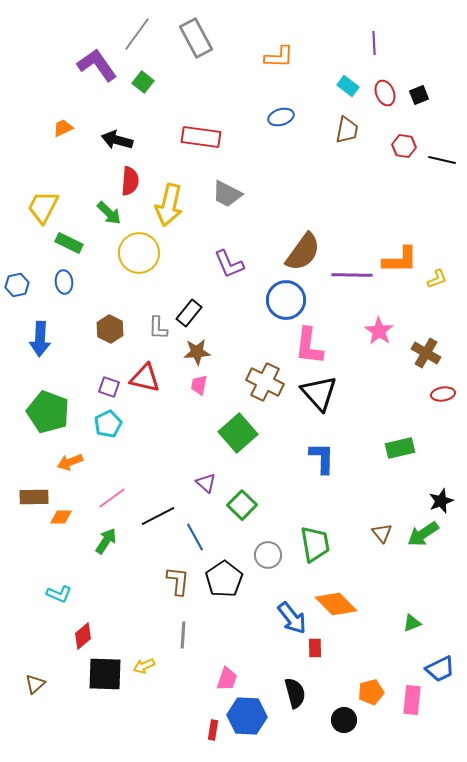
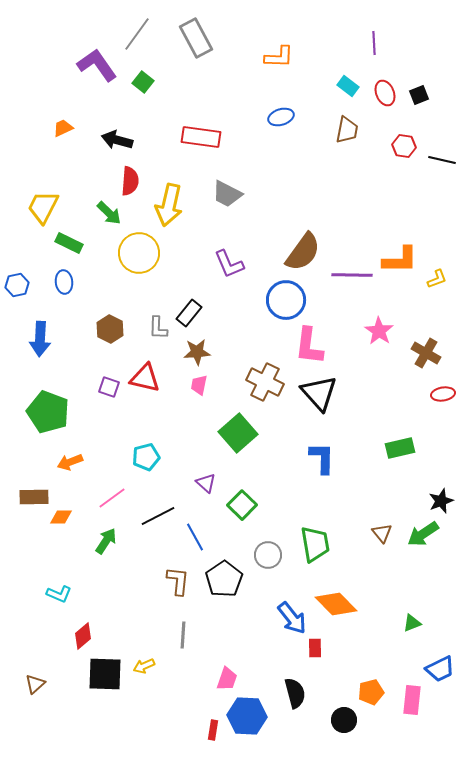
cyan pentagon at (108, 424): moved 38 px right, 33 px down; rotated 12 degrees clockwise
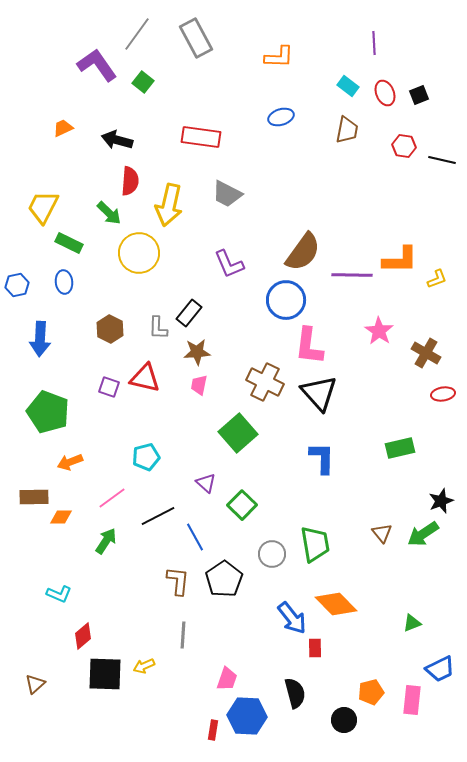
gray circle at (268, 555): moved 4 px right, 1 px up
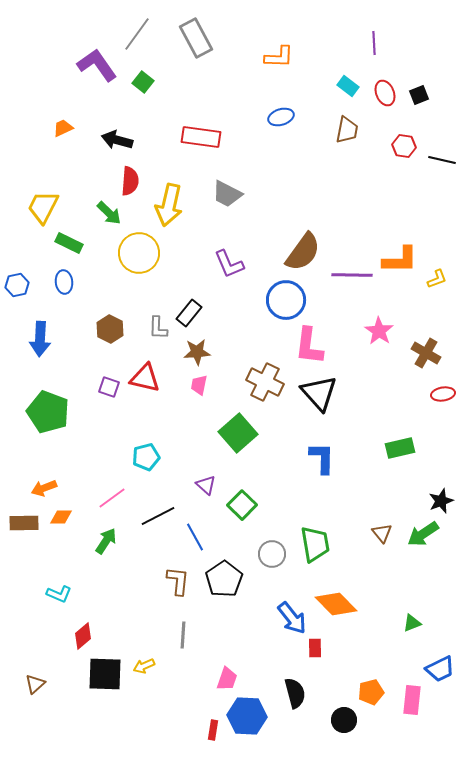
orange arrow at (70, 462): moved 26 px left, 26 px down
purple triangle at (206, 483): moved 2 px down
brown rectangle at (34, 497): moved 10 px left, 26 px down
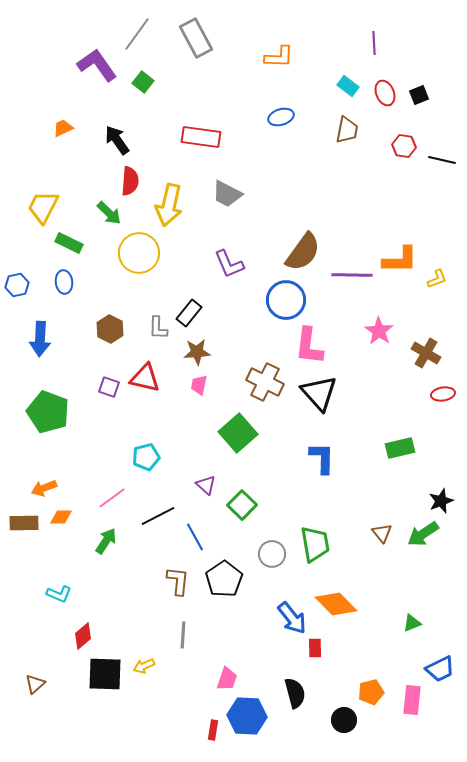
black arrow at (117, 140): rotated 40 degrees clockwise
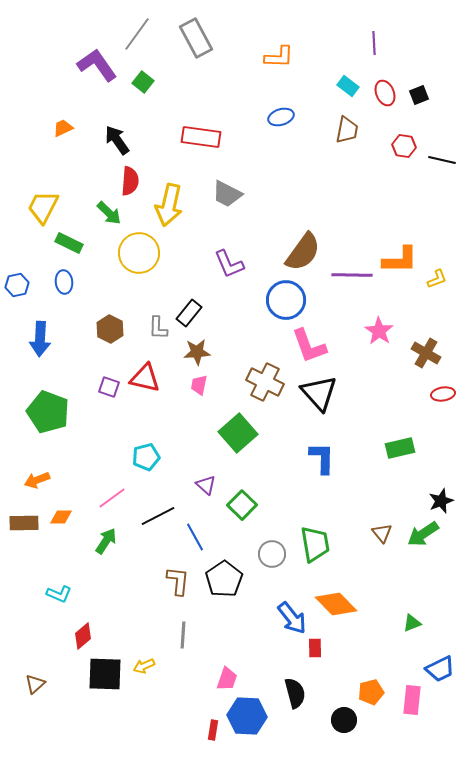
pink L-shape at (309, 346): rotated 27 degrees counterclockwise
orange arrow at (44, 488): moved 7 px left, 8 px up
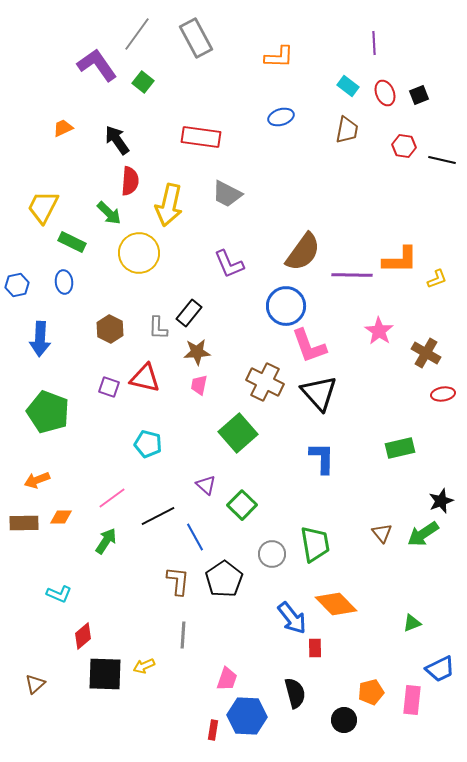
green rectangle at (69, 243): moved 3 px right, 1 px up
blue circle at (286, 300): moved 6 px down
cyan pentagon at (146, 457): moved 2 px right, 13 px up; rotated 28 degrees clockwise
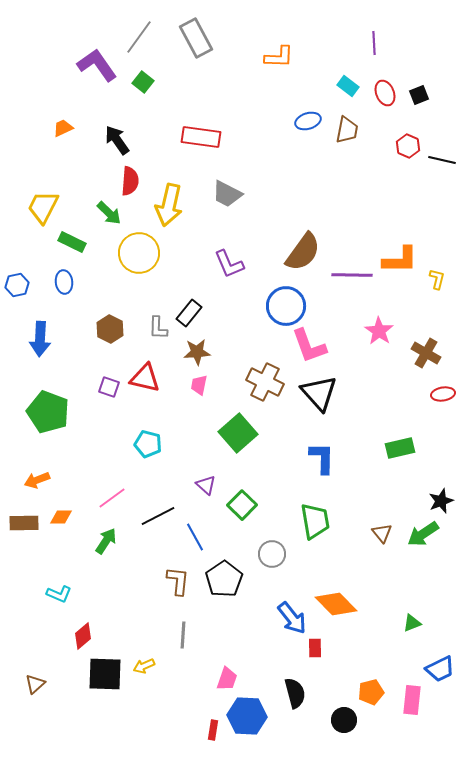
gray line at (137, 34): moved 2 px right, 3 px down
blue ellipse at (281, 117): moved 27 px right, 4 px down
red hexagon at (404, 146): moved 4 px right; rotated 15 degrees clockwise
yellow L-shape at (437, 279): rotated 55 degrees counterclockwise
green trapezoid at (315, 544): moved 23 px up
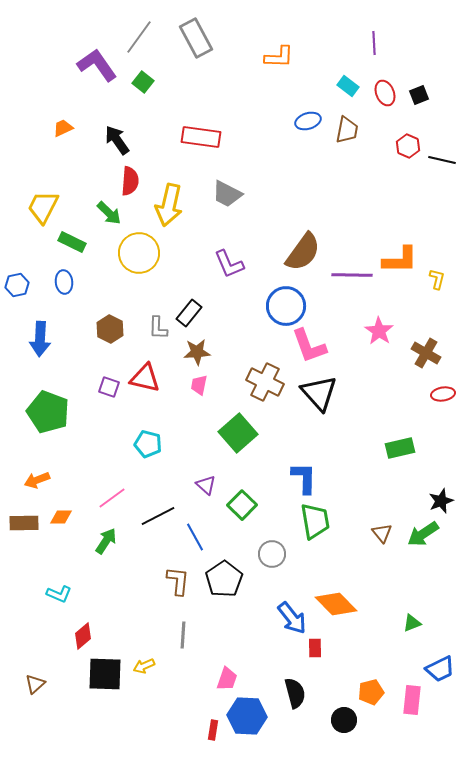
blue L-shape at (322, 458): moved 18 px left, 20 px down
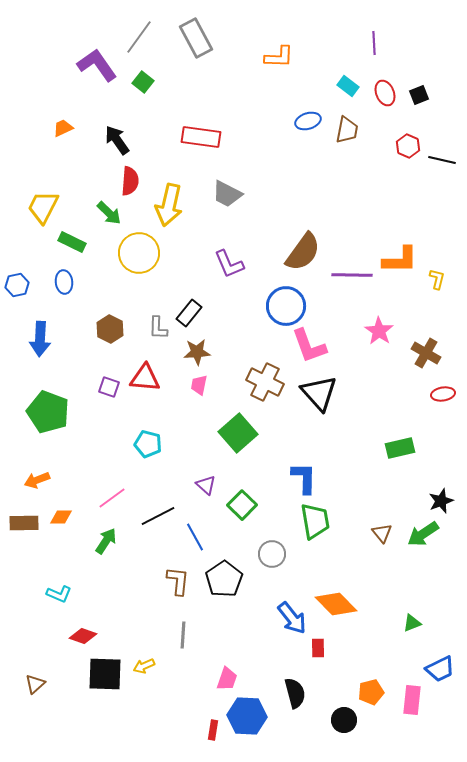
red triangle at (145, 378): rotated 8 degrees counterclockwise
red diamond at (83, 636): rotated 60 degrees clockwise
red rectangle at (315, 648): moved 3 px right
